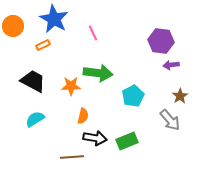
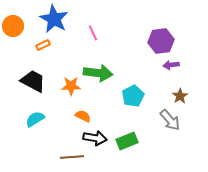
purple hexagon: rotated 15 degrees counterclockwise
orange semicircle: rotated 77 degrees counterclockwise
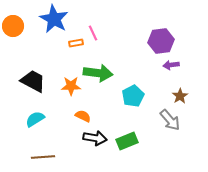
orange rectangle: moved 33 px right, 2 px up; rotated 16 degrees clockwise
brown line: moved 29 px left
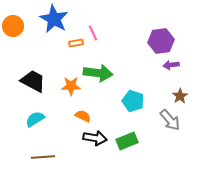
cyan pentagon: moved 5 px down; rotated 25 degrees counterclockwise
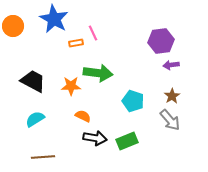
brown star: moved 8 px left
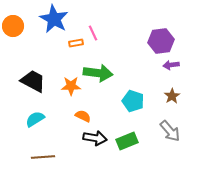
gray arrow: moved 11 px down
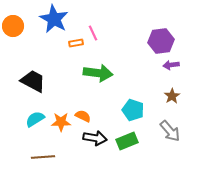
orange star: moved 10 px left, 36 px down
cyan pentagon: moved 9 px down
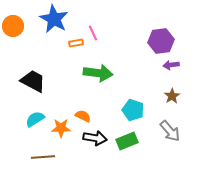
orange star: moved 6 px down
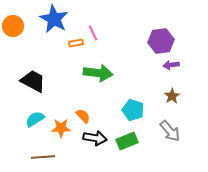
orange semicircle: rotated 21 degrees clockwise
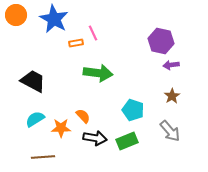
orange circle: moved 3 px right, 11 px up
purple hexagon: rotated 20 degrees clockwise
